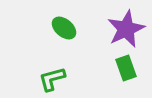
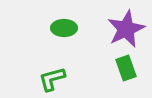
green ellipse: rotated 40 degrees counterclockwise
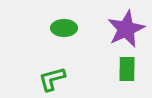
green rectangle: moved 1 px right, 1 px down; rotated 20 degrees clockwise
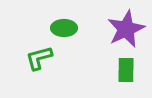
green rectangle: moved 1 px left, 1 px down
green L-shape: moved 13 px left, 21 px up
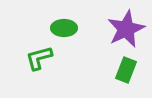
green rectangle: rotated 20 degrees clockwise
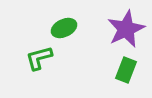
green ellipse: rotated 25 degrees counterclockwise
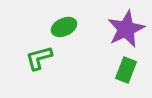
green ellipse: moved 1 px up
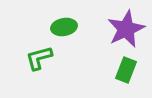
green ellipse: rotated 15 degrees clockwise
